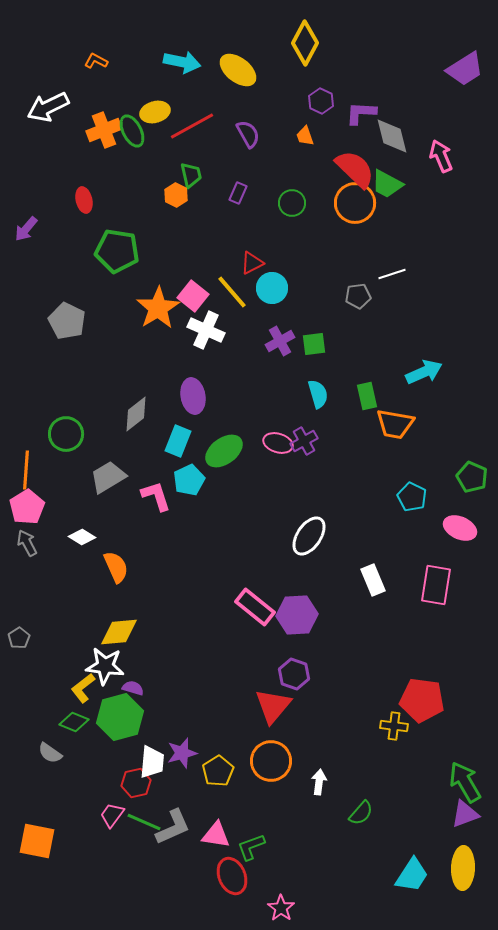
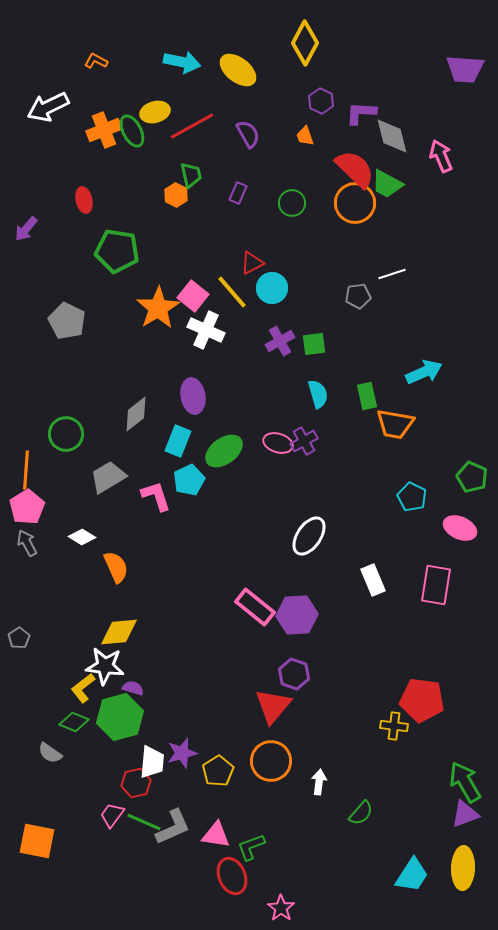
purple trapezoid at (465, 69): rotated 36 degrees clockwise
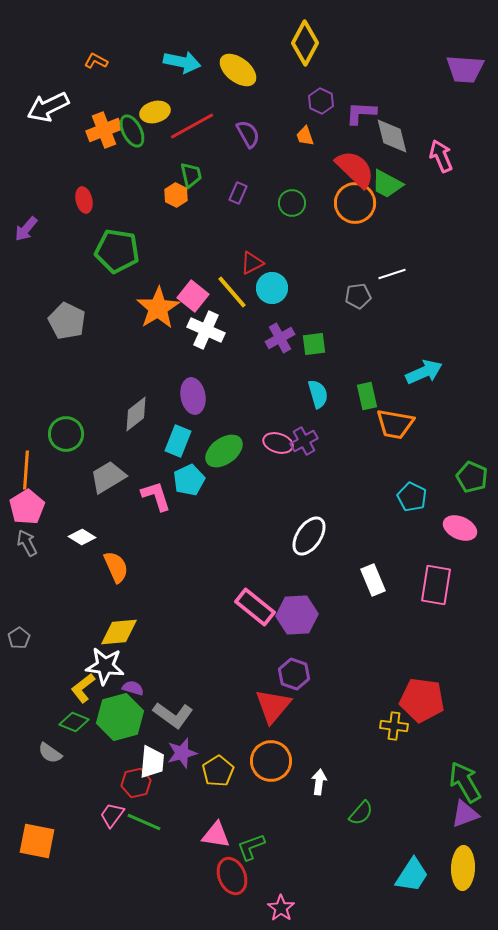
purple cross at (280, 341): moved 3 px up
gray L-shape at (173, 827): moved 112 px up; rotated 60 degrees clockwise
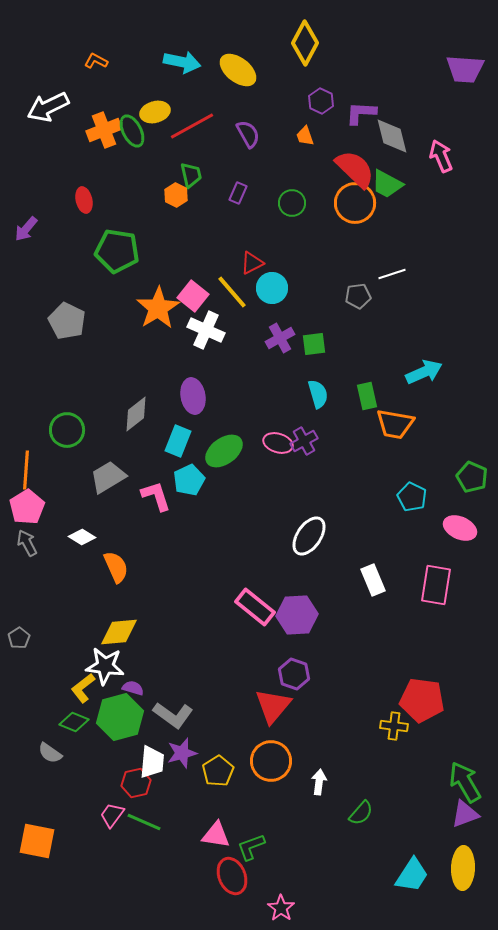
green circle at (66, 434): moved 1 px right, 4 px up
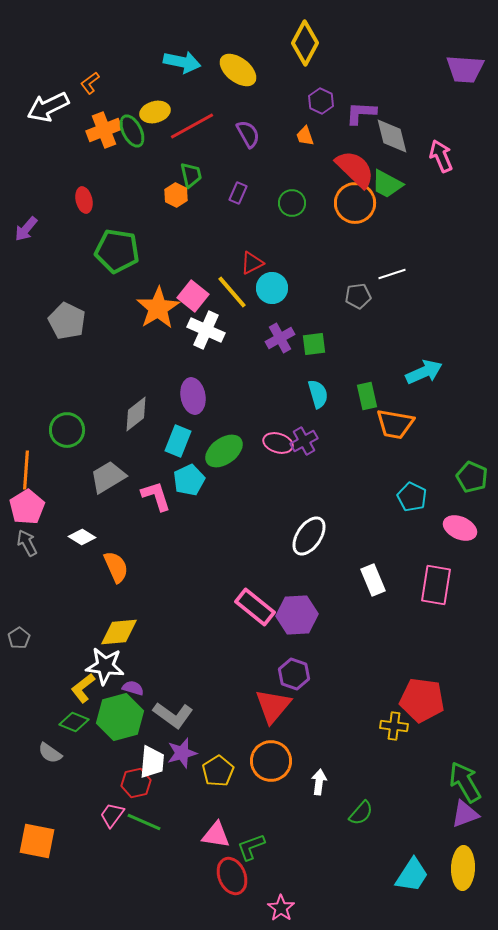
orange L-shape at (96, 61): moved 6 px left, 22 px down; rotated 65 degrees counterclockwise
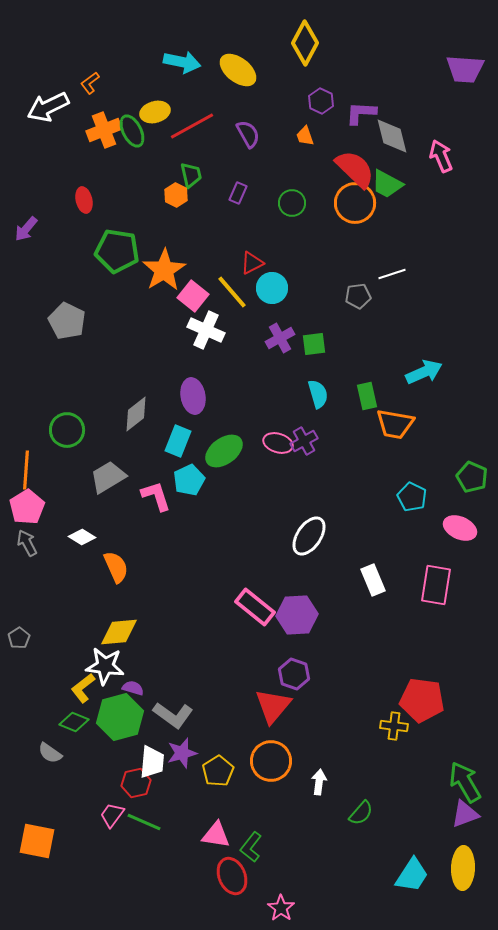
orange star at (158, 308): moved 6 px right, 38 px up
green L-shape at (251, 847): rotated 32 degrees counterclockwise
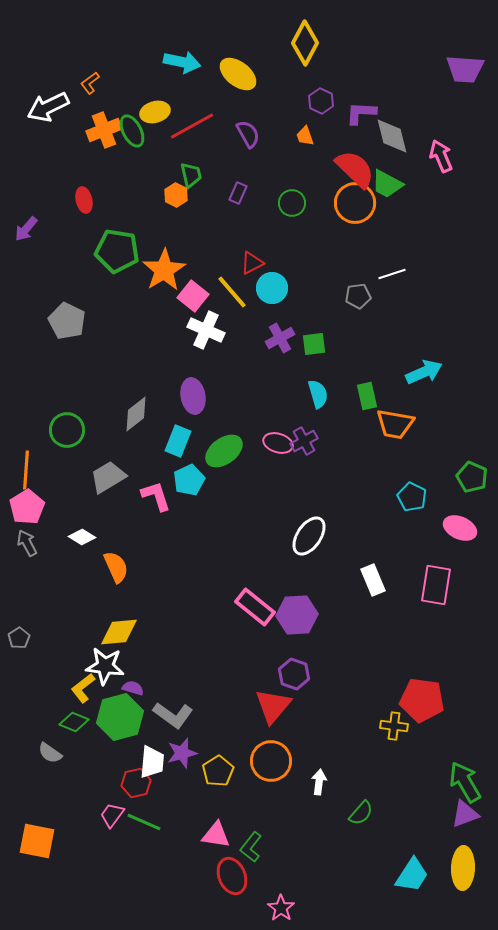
yellow ellipse at (238, 70): moved 4 px down
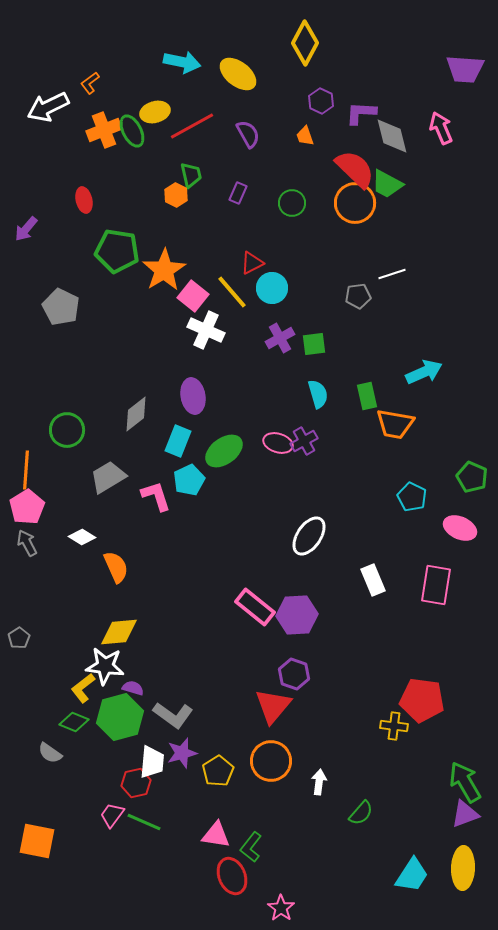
pink arrow at (441, 156): moved 28 px up
gray pentagon at (67, 321): moved 6 px left, 14 px up
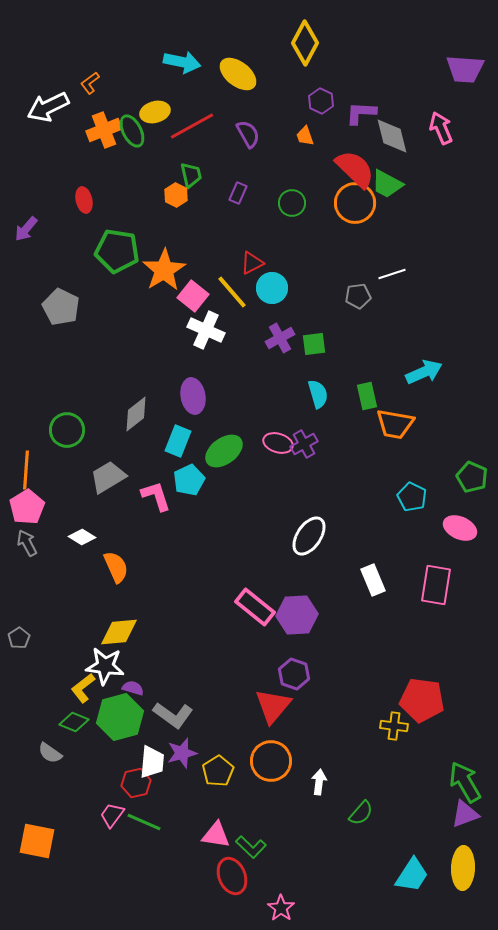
purple cross at (304, 441): moved 3 px down
green L-shape at (251, 847): rotated 84 degrees counterclockwise
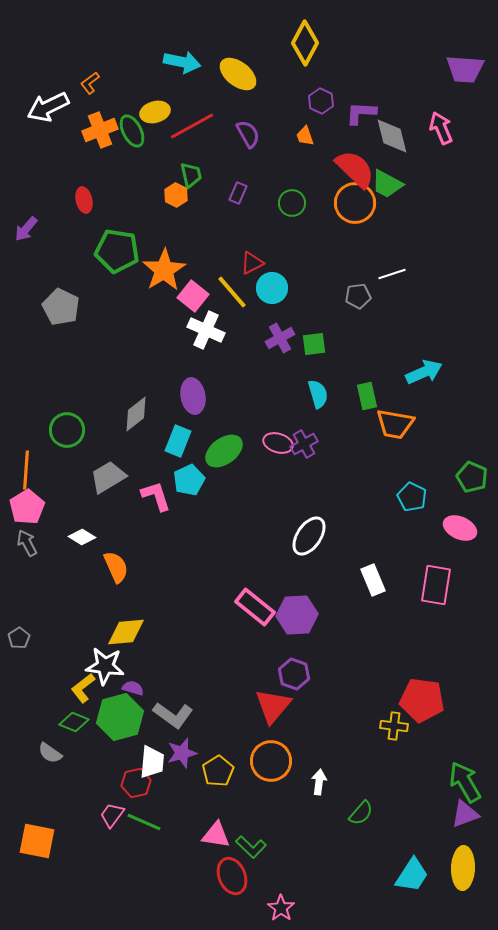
orange cross at (104, 130): moved 4 px left
yellow diamond at (119, 632): moved 7 px right
